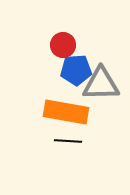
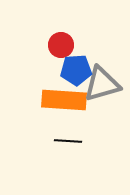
red circle: moved 2 px left
gray triangle: moved 1 px right; rotated 15 degrees counterclockwise
orange rectangle: moved 2 px left, 12 px up; rotated 6 degrees counterclockwise
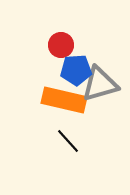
gray triangle: moved 2 px left
orange rectangle: rotated 9 degrees clockwise
black line: rotated 44 degrees clockwise
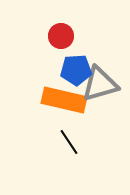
red circle: moved 9 px up
black line: moved 1 px right, 1 px down; rotated 8 degrees clockwise
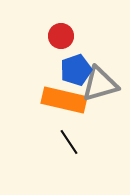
blue pentagon: rotated 16 degrees counterclockwise
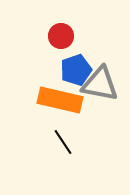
gray triangle: rotated 27 degrees clockwise
orange rectangle: moved 4 px left
black line: moved 6 px left
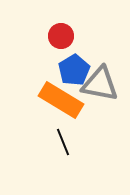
blue pentagon: moved 2 px left; rotated 12 degrees counterclockwise
orange rectangle: moved 1 px right; rotated 18 degrees clockwise
black line: rotated 12 degrees clockwise
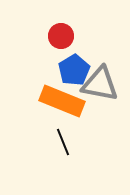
orange rectangle: moved 1 px right, 1 px down; rotated 9 degrees counterclockwise
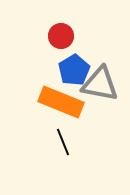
orange rectangle: moved 1 px left, 1 px down
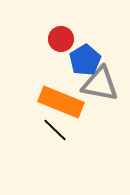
red circle: moved 3 px down
blue pentagon: moved 11 px right, 10 px up
black line: moved 8 px left, 12 px up; rotated 24 degrees counterclockwise
